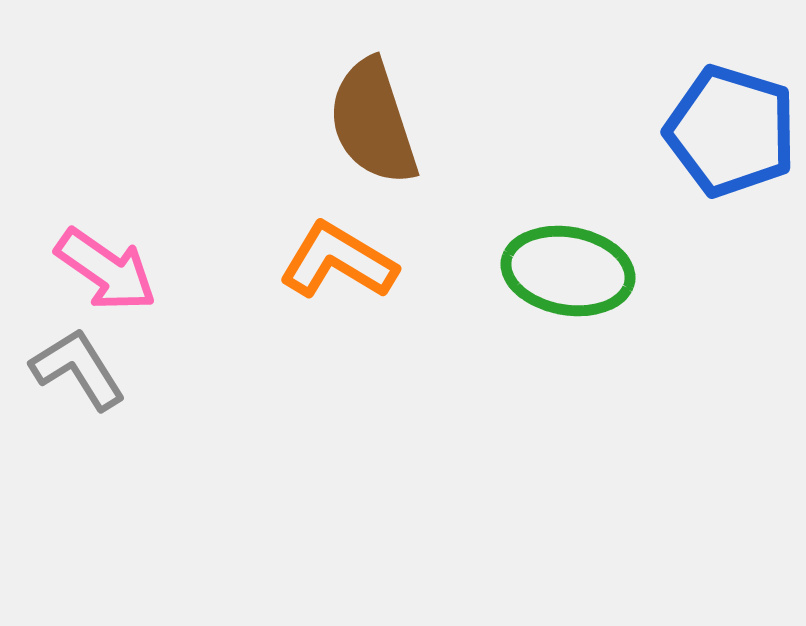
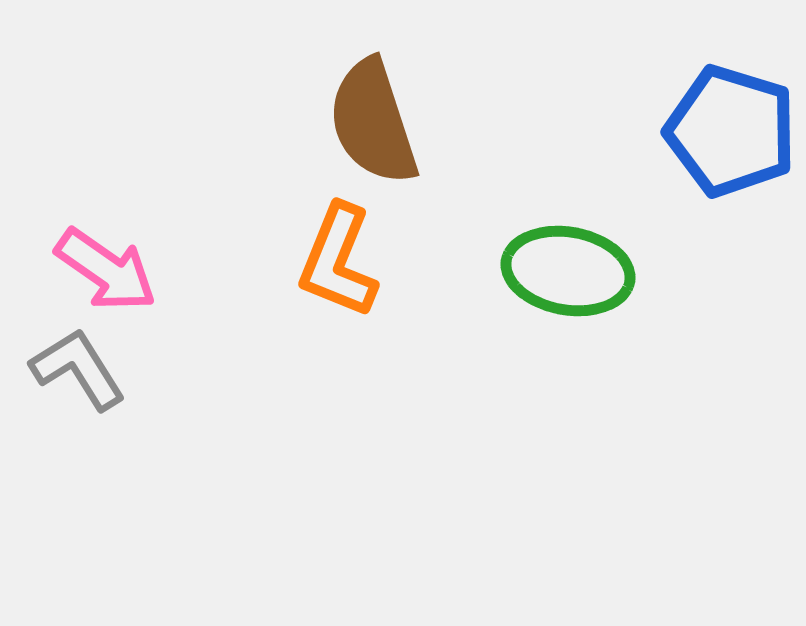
orange L-shape: rotated 99 degrees counterclockwise
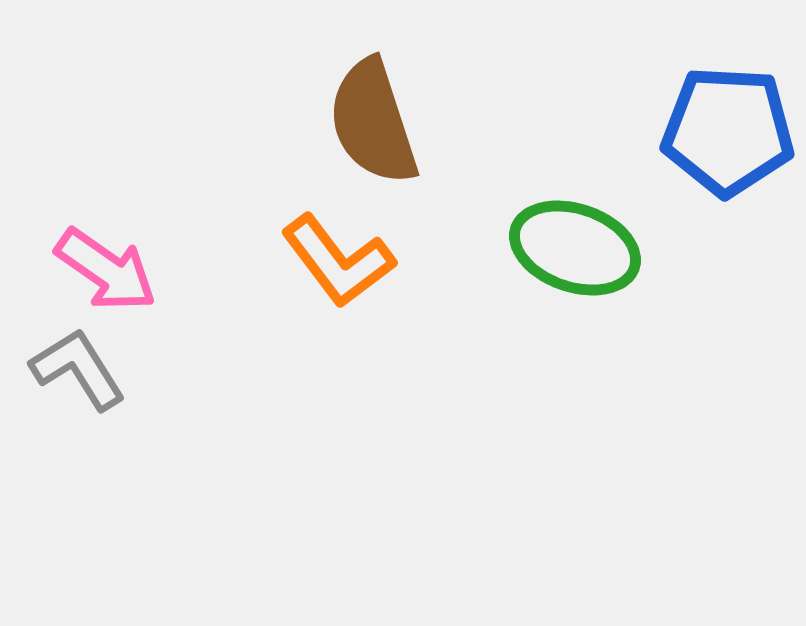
blue pentagon: moved 3 px left; rotated 14 degrees counterclockwise
orange L-shape: rotated 59 degrees counterclockwise
green ellipse: moved 7 px right, 23 px up; rotated 9 degrees clockwise
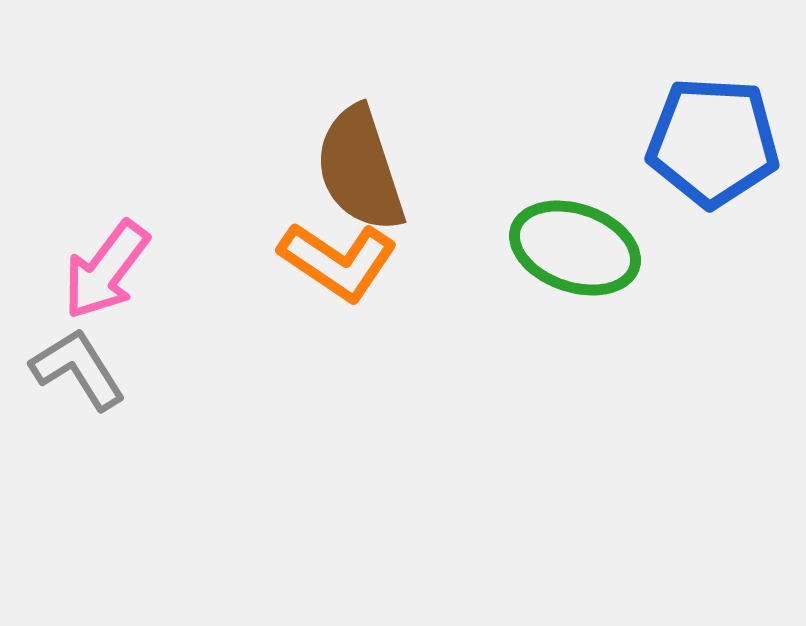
brown semicircle: moved 13 px left, 47 px down
blue pentagon: moved 15 px left, 11 px down
orange L-shape: rotated 19 degrees counterclockwise
pink arrow: rotated 92 degrees clockwise
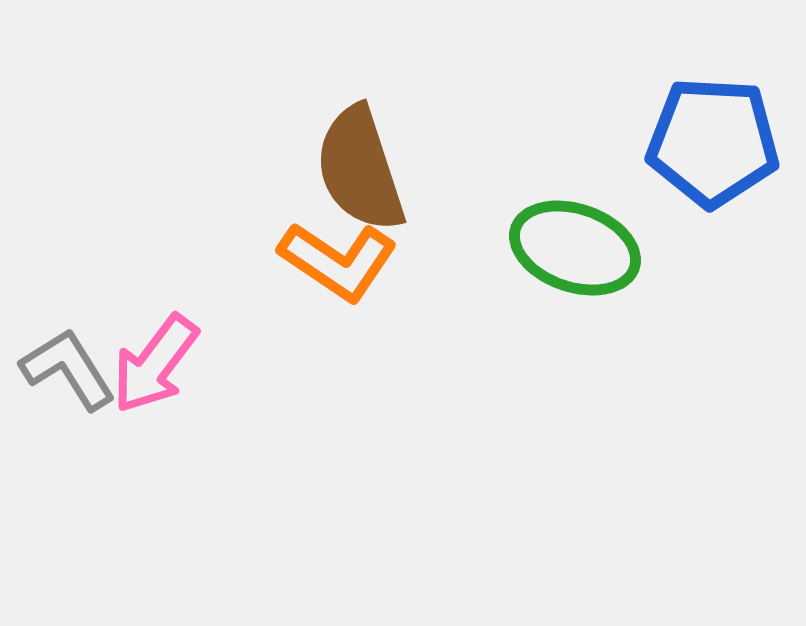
pink arrow: moved 49 px right, 94 px down
gray L-shape: moved 10 px left
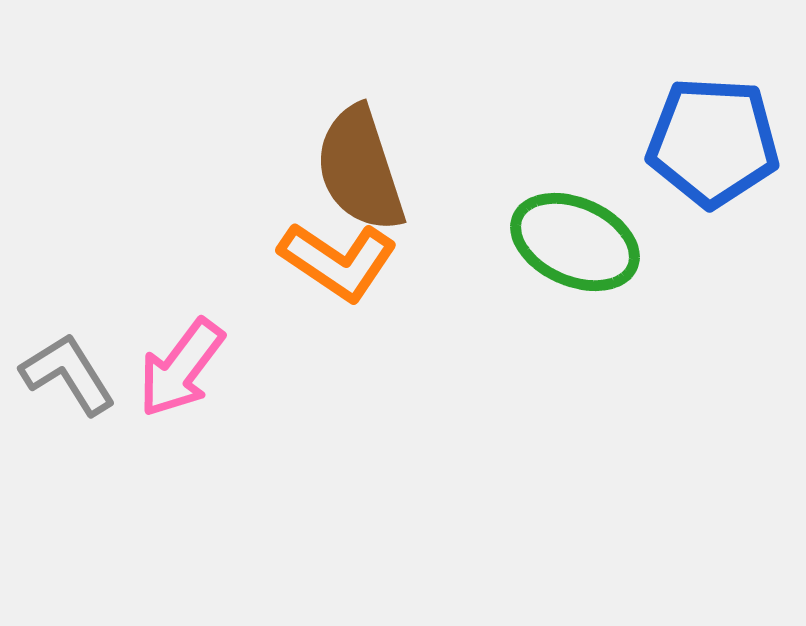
green ellipse: moved 6 px up; rotated 5 degrees clockwise
pink arrow: moved 26 px right, 4 px down
gray L-shape: moved 5 px down
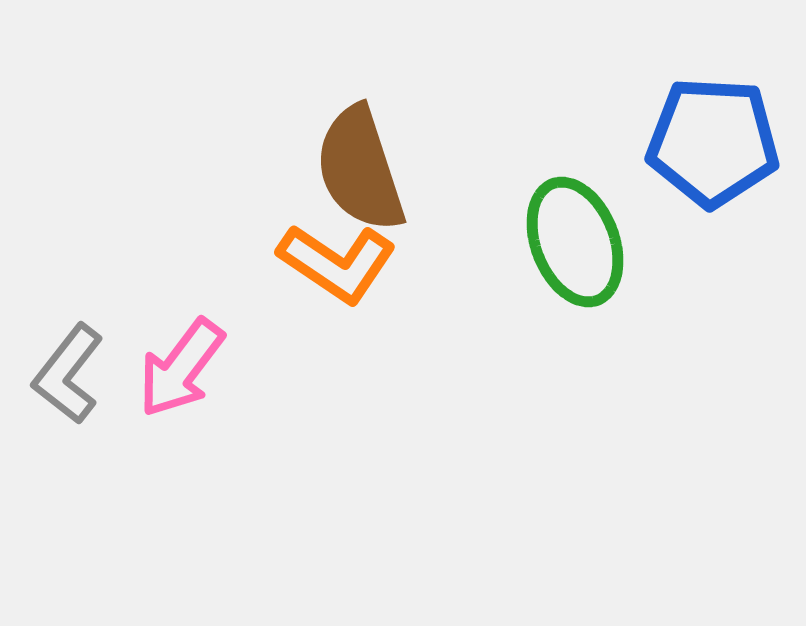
green ellipse: rotated 45 degrees clockwise
orange L-shape: moved 1 px left, 2 px down
gray L-shape: rotated 110 degrees counterclockwise
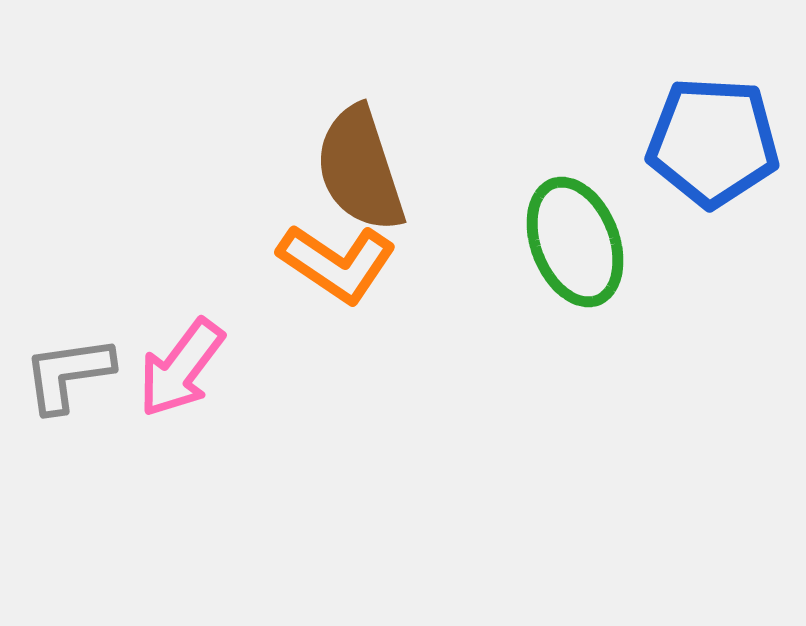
gray L-shape: rotated 44 degrees clockwise
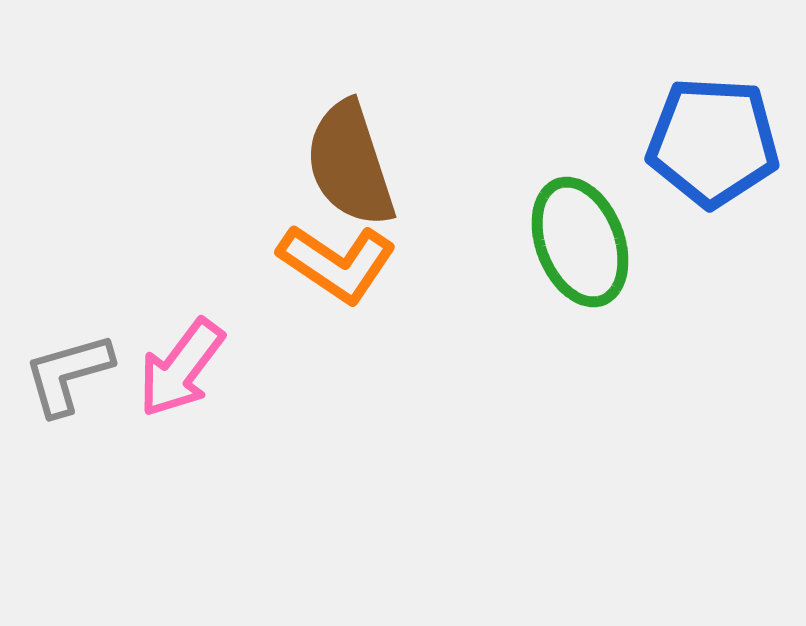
brown semicircle: moved 10 px left, 5 px up
green ellipse: moved 5 px right
gray L-shape: rotated 8 degrees counterclockwise
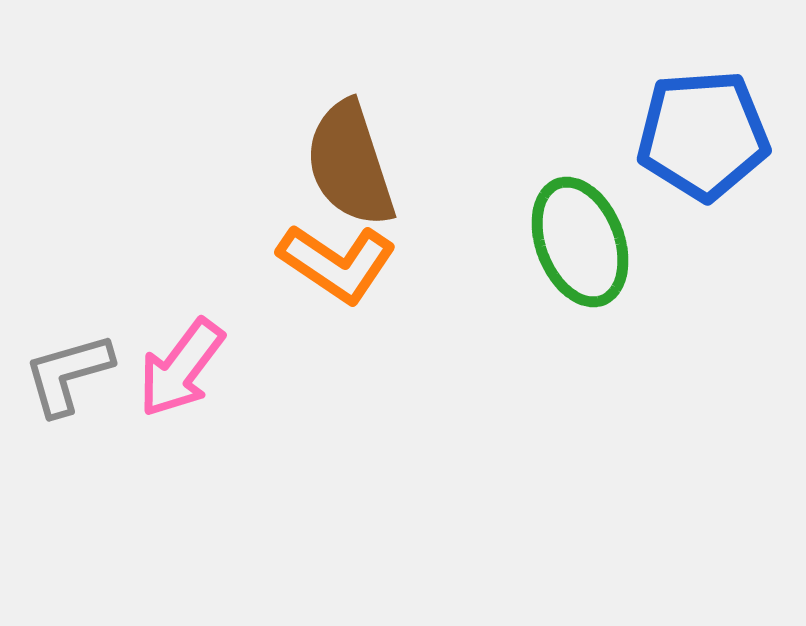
blue pentagon: moved 10 px left, 7 px up; rotated 7 degrees counterclockwise
